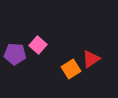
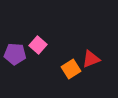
red triangle: rotated 12 degrees clockwise
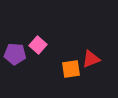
orange square: rotated 24 degrees clockwise
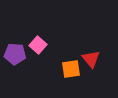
red triangle: rotated 48 degrees counterclockwise
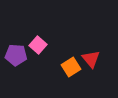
purple pentagon: moved 1 px right, 1 px down
orange square: moved 2 px up; rotated 24 degrees counterclockwise
